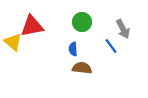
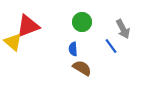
red triangle: moved 4 px left; rotated 10 degrees counterclockwise
brown semicircle: rotated 24 degrees clockwise
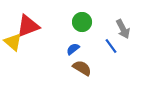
blue semicircle: rotated 56 degrees clockwise
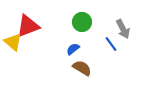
blue line: moved 2 px up
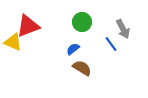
yellow triangle: rotated 18 degrees counterclockwise
